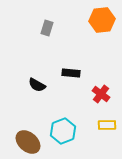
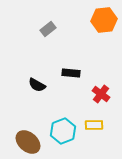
orange hexagon: moved 2 px right
gray rectangle: moved 1 px right, 1 px down; rotated 35 degrees clockwise
yellow rectangle: moved 13 px left
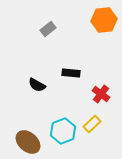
yellow rectangle: moved 2 px left, 1 px up; rotated 42 degrees counterclockwise
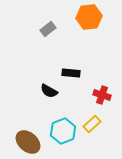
orange hexagon: moved 15 px left, 3 px up
black semicircle: moved 12 px right, 6 px down
red cross: moved 1 px right, 1 px down; rotated 18 degrees counterclockwise
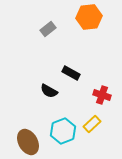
black rectangle: rotated 24 degrees clockwise
brown ellipse: rotated 20 degrees clockwise
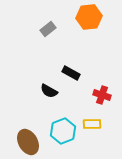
yellow rectangle: rotated 42 degrees clockwise
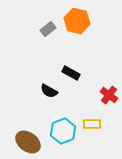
orange hexagon: moved 12 px left, 4 px down; rotated 20 degrees clockwise
red cross: moved 7 px right; rotated 18 degrees clockwise
brown ellipse: rotated 25 degrees counterclockwise
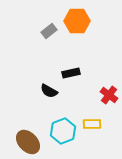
orange hexagon: rotated 15 degrees counterclockwise
gray rectangle: moved 1 px right, 2 px down
black rectangle: rotated 42 degrees counterclockwise
brown ellipse: rotated 10 degrees clockwise
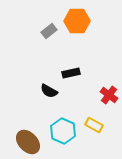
yellow rectangle: moved 2 px right, 1 px down; rotated 30 degrees clockwise
cyan hexagon: rotated 15 degrees counterclockwise
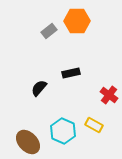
black semicircle: moved 10 px left, 3 px up; rotated 102 degrees clockwise
